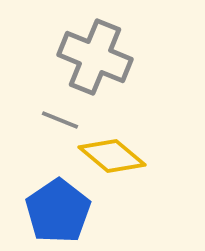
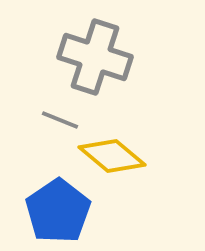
gray cross: rotated 4 degrees counterclockwise
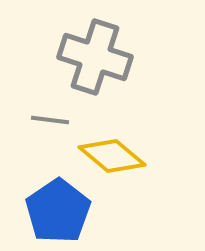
gray line: moved 10 px left; rotated 15 degrees counterclockwise
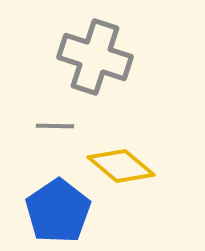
gray line: moved 5 px right, 6 px down; rotated 6 degrees counterclockwise
yellow diamond: moved 9 px right, 10 px down
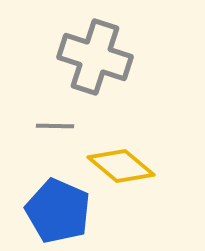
blue pentagon: rotated 14 degrees counterclockwise
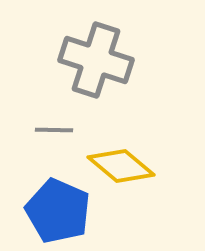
gray cross: moved 1 px right, 3 px down
gray line: moved 1 px left, 4 px down
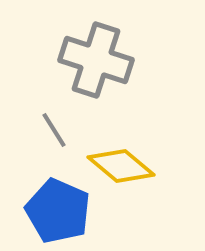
gray line: rotated 57 degrees clockwise
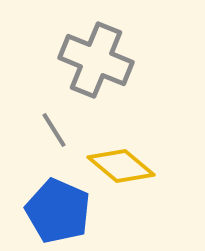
gray cross: rotated 4 degrees clockwise
